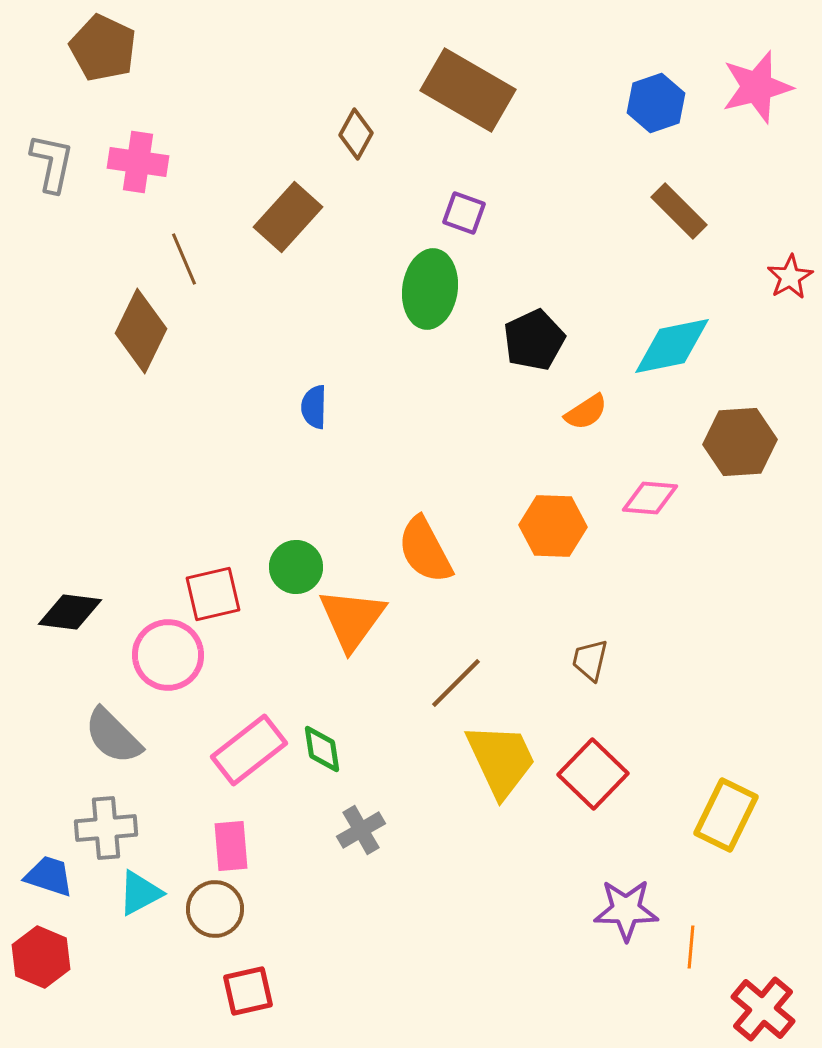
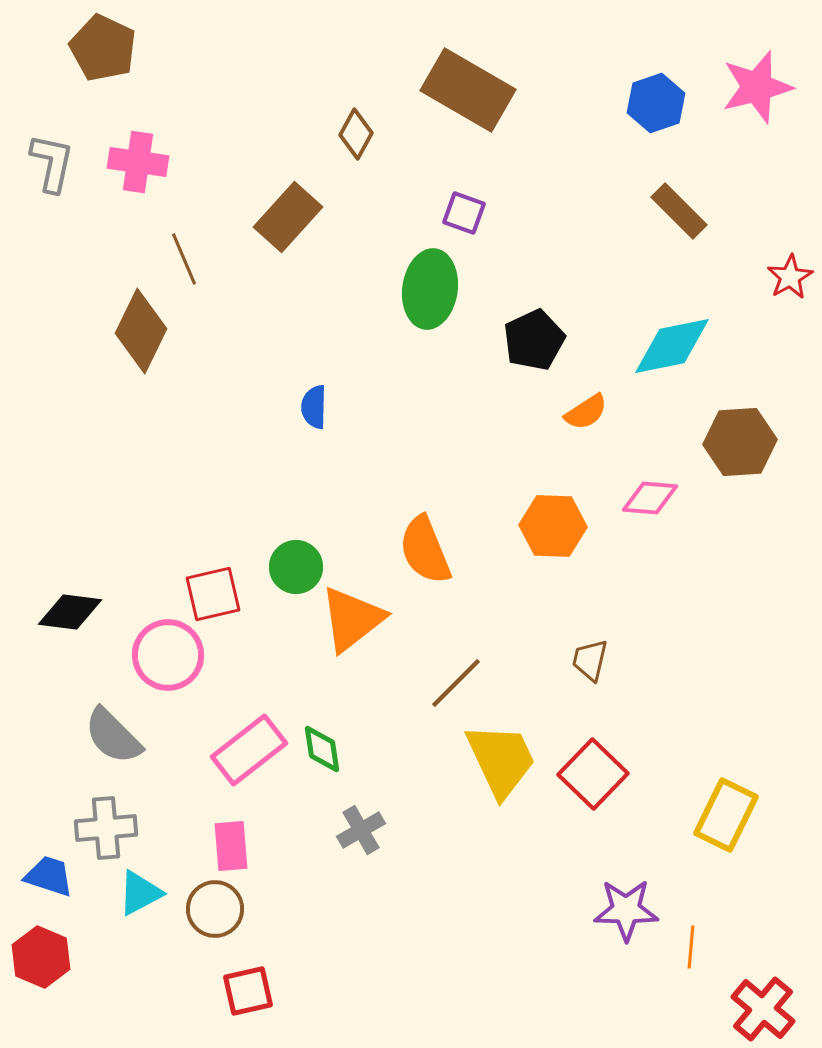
orange semicircle at (425, 550): rotated 6 degrees clockwise
orange triangle at (352, 619): rotated 16 degrees clockwise
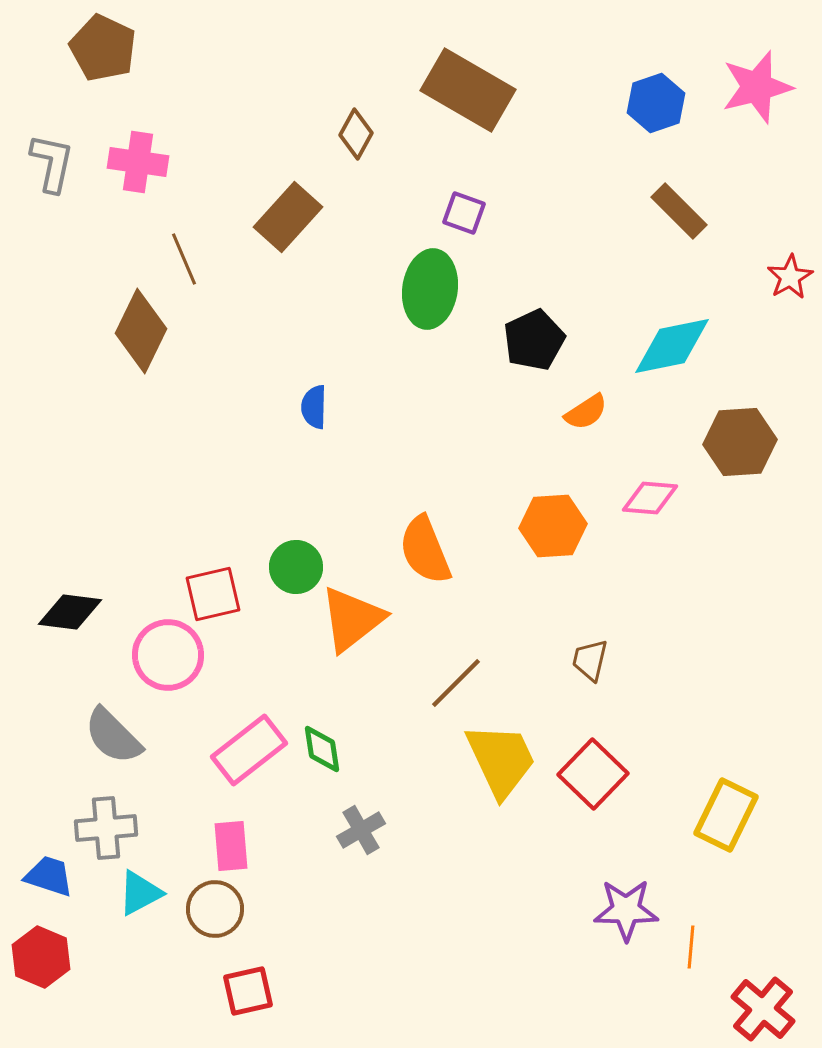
orange hexagon at (553, 526): rotated 6 degrees counterclockwise
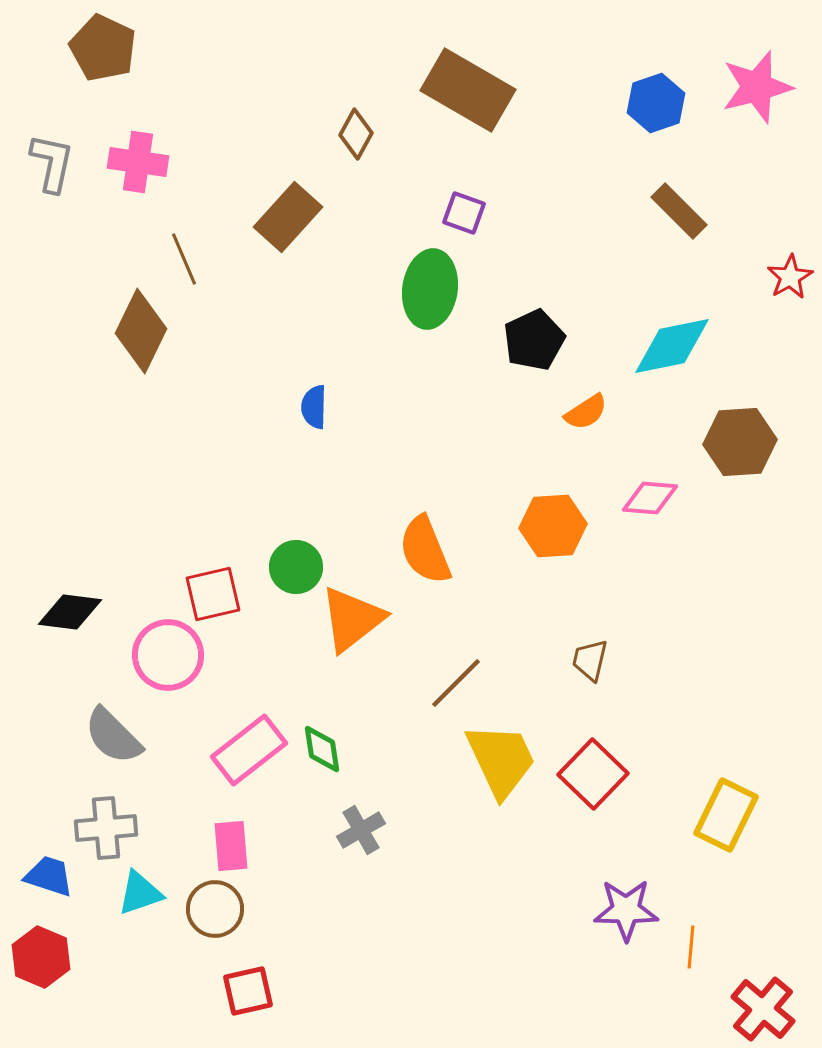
cyan triangle at (140, 893): rotated 9 degrees clockwise
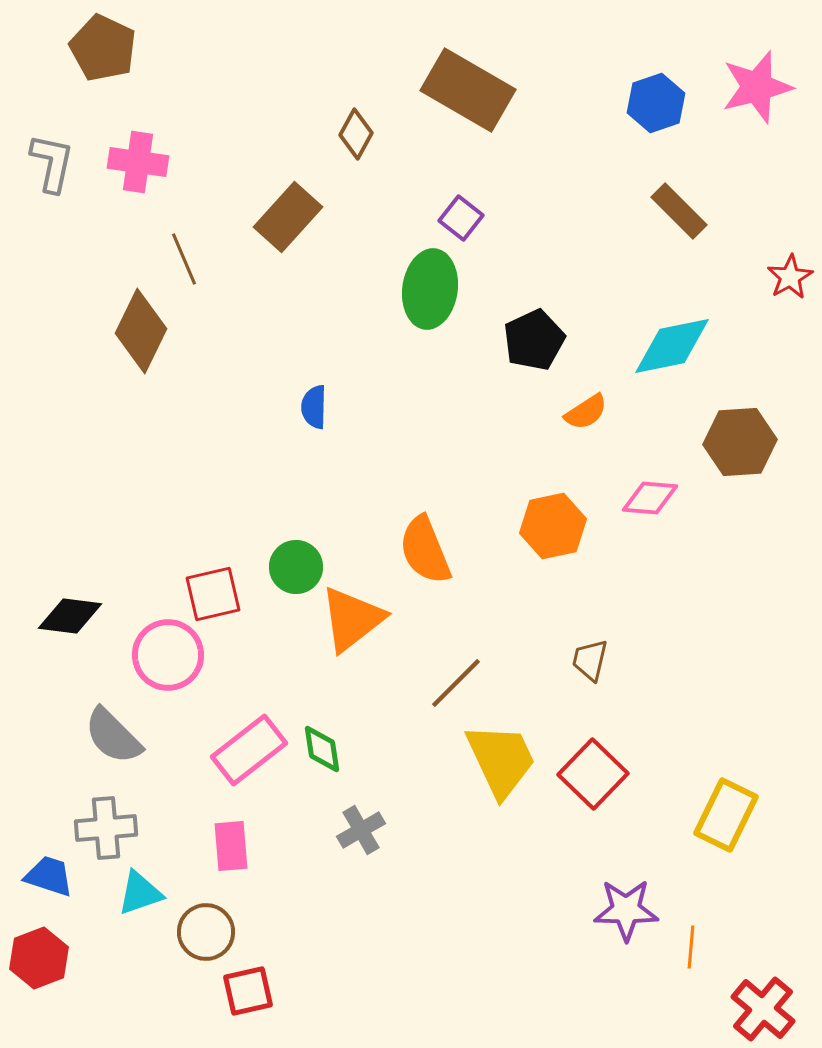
purple square at (464, 213): moved 3 px left, 5 px down; rotated 18 degrees clockwise
orange hexagon at (553, 526): rotated 8 degrees counterclockwise
black diamond at (70, 612): moved 4 px down
brown circle at (215, 909): moved 9 px left, 23 px down
red hexagon at (41, 957): moved 2 px left, 1 px down; rotated 16 degrees clockwise
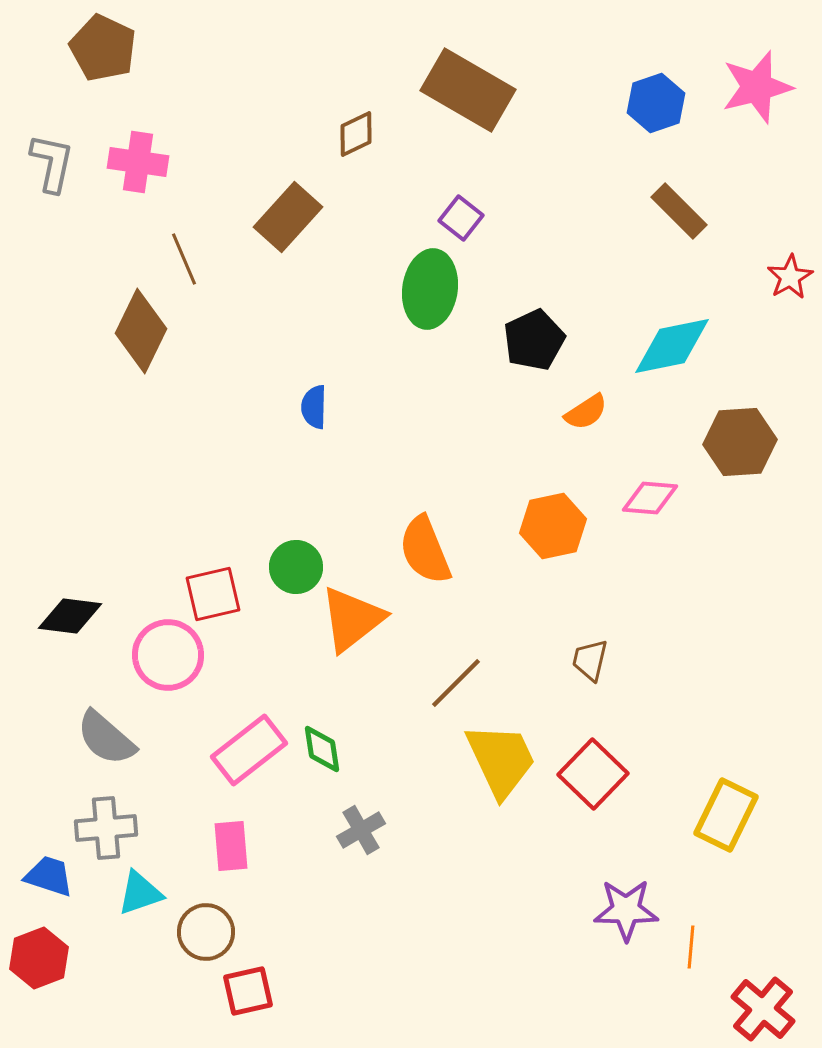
brown diamond at (356, 134): rotated 36 degrees clockwise
gray semicircle at (113, 736): moved 7 px left, 2 px down; rotated 4 degrees counterclockwise
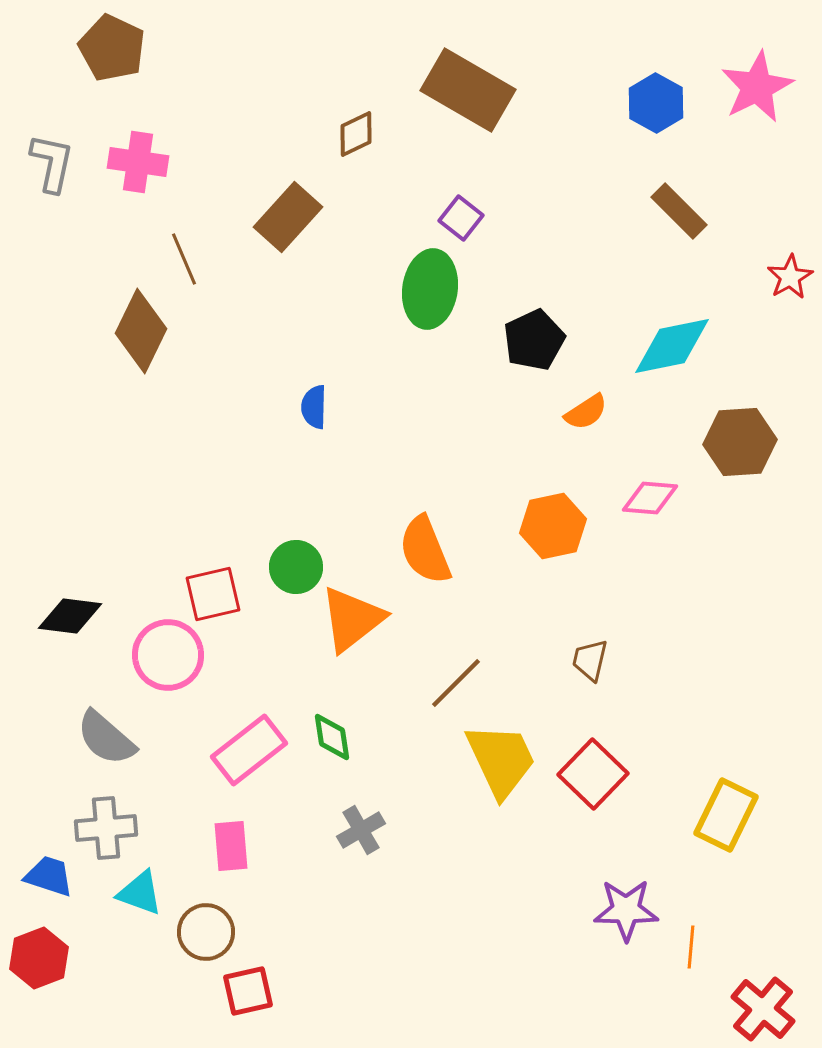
brown pentagon at (103, 48): moved 9 px right
pink star at (757, 87): rotated 12 degrees counterclockwise
blue hexagon at (656, 103): rotated 12 degrees counterclockwise
green diamond at (322, 749): moved 10 px right, 12 px up
cyan triangle at (140, 893): rotated 39 degrees clockwise
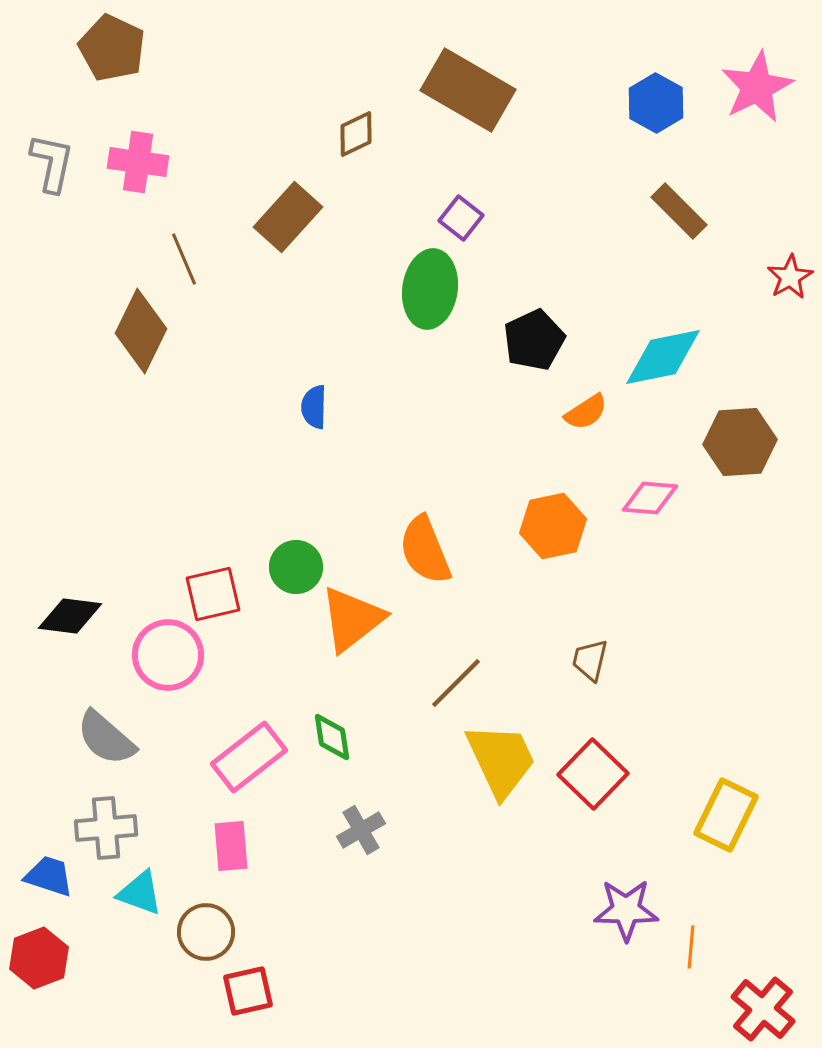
cyan diamond at (672, 346): moved 9 px left, 11 px down
pink rectangle at (249, 750): moved 7 px down
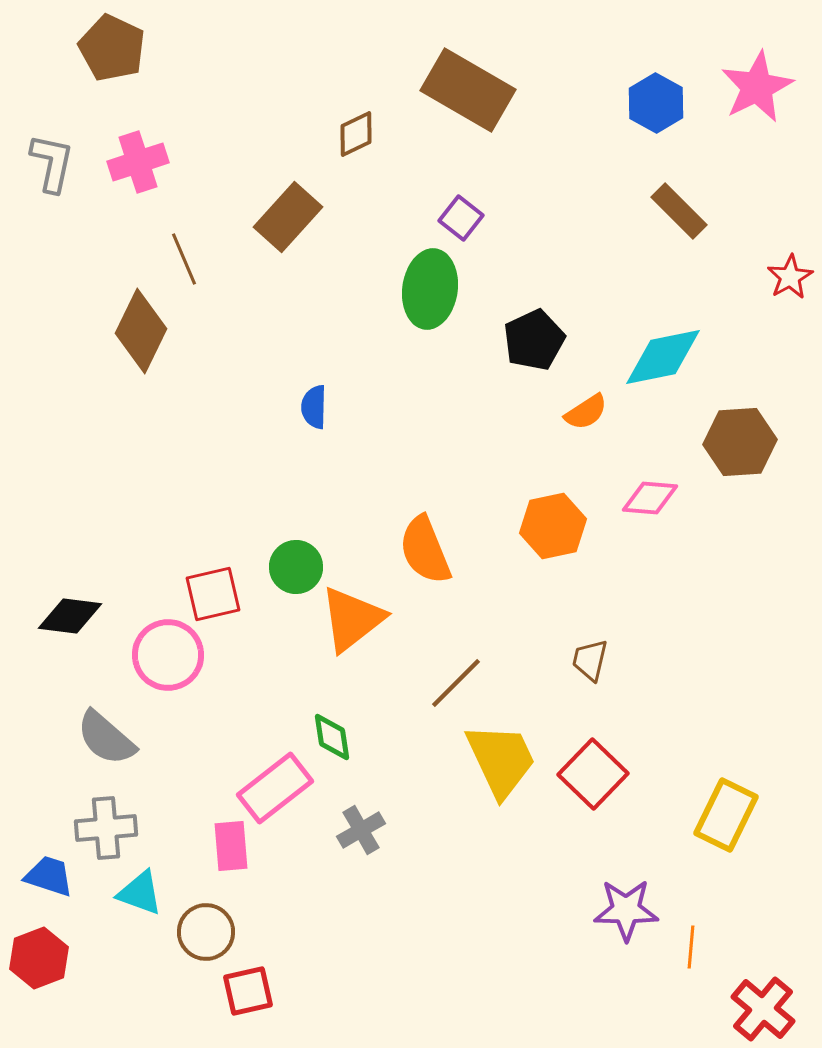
pink cross at (138, 162): rotated 26 degrees counterclockwise
pink rectangle at (249, 757): moved 26 px right, 31 px down
